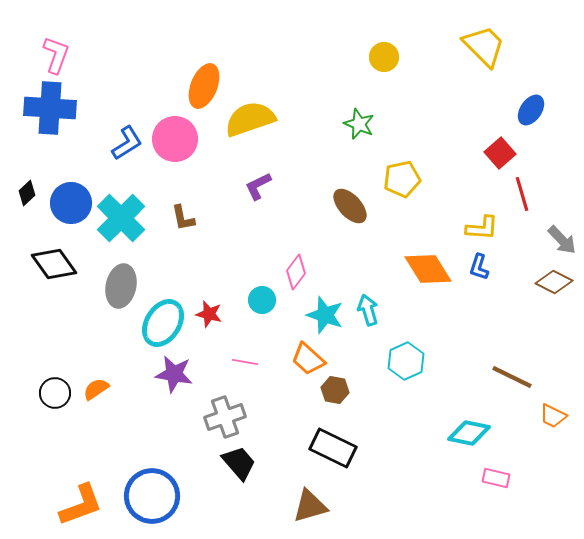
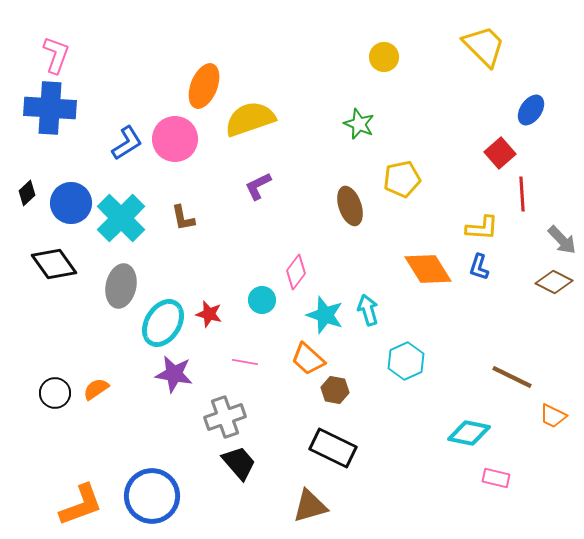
red line at (522, 194): rotated 12 degrees clockwise
brown ellipse at (350, 206): rotated 24 degrees clockwise
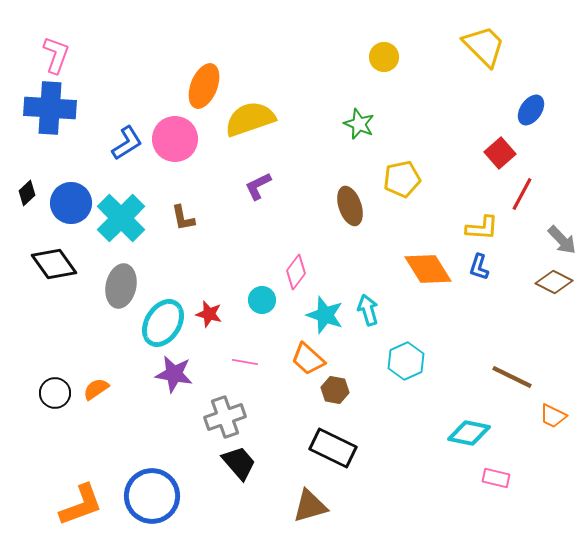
red line at (522, 194): rotated 32 degrees clockwise
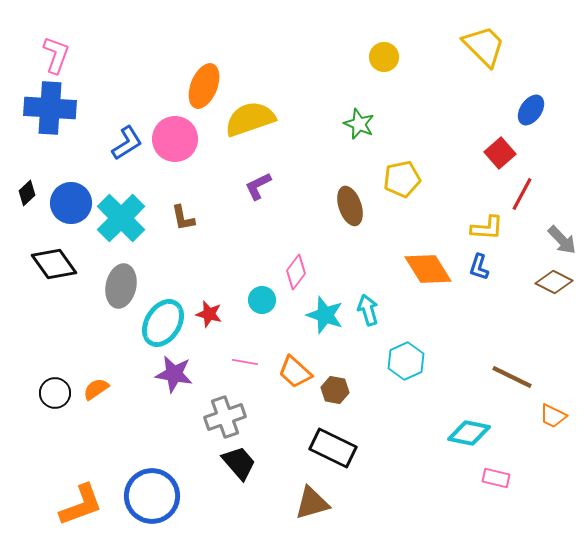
yellow L-shape at (482, 228): moved 5 px right
orange trapezoid at (308, 359): moved 13 px left, 13 px down
brown triangle at (310, 506): moved 2 px right, 3 px up
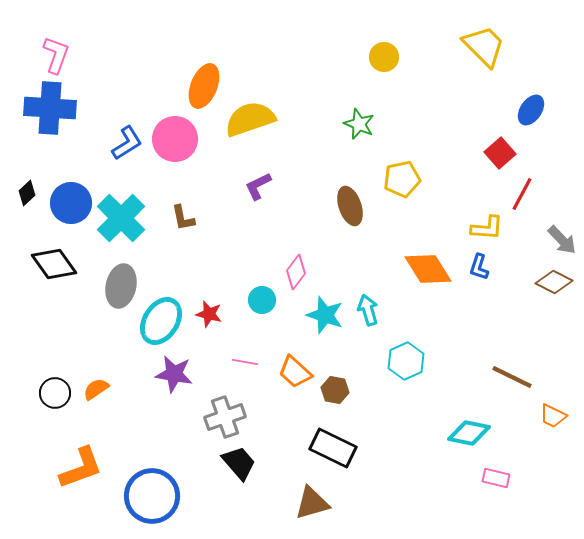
cyan ellipse at (163, 323): moved 2 px left, 2 px up
orange L-shape at (81, 505): moved 37 px up
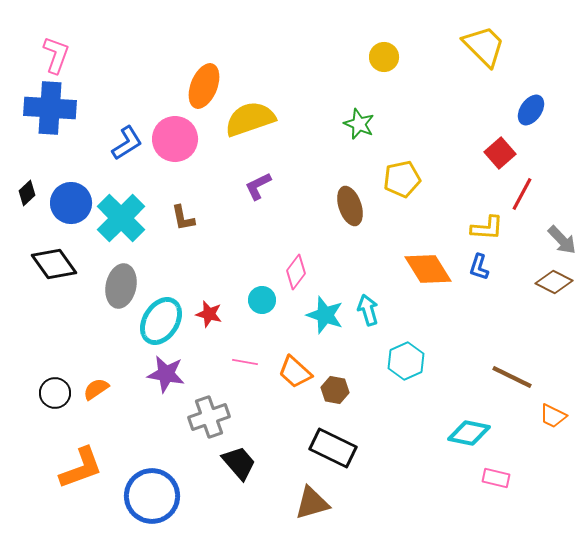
purple star at (174, 374): moved 8 px left
gray cross at (225, 417): moved 16 px left
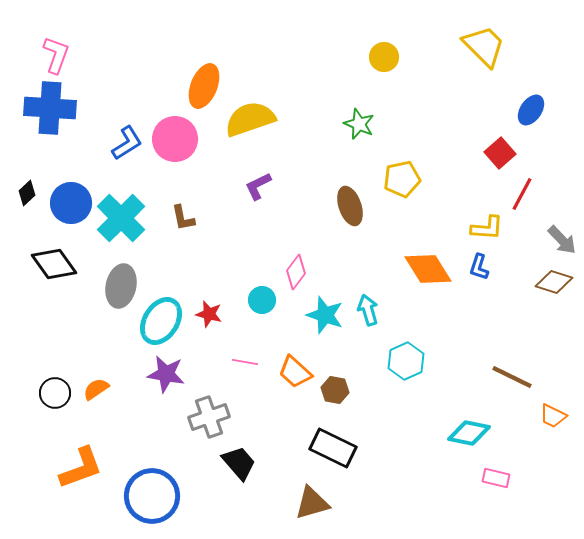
brown diamond at (554, 282): rotated 9 degrees counterclockwise
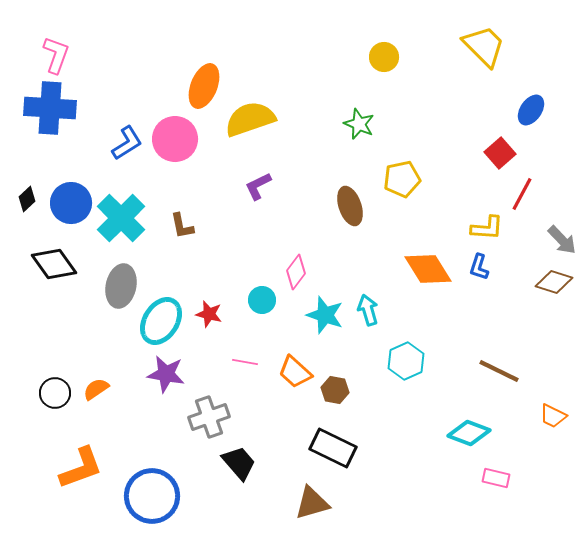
black diamond at (27, 193): moved 6 px down
brown L-shape at (183, 218): moved 1 px left, 8 px down
brown line at (512, 377): moved 13 px left, 6 px up
cyan diamond at (469, 433): rotated 9 degrees clockwise
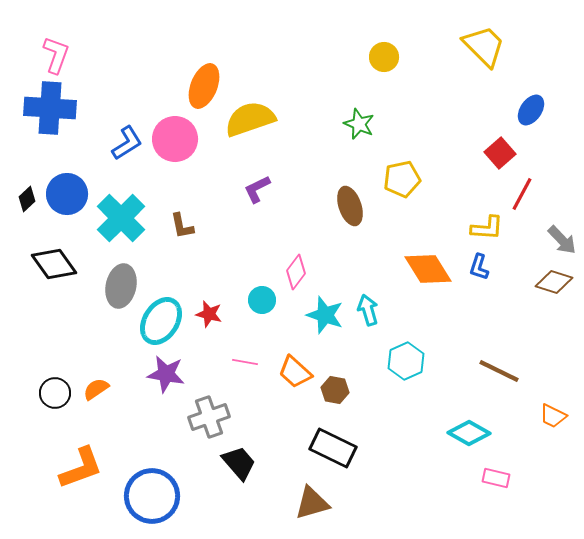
purple L-shape at (258, 186): moved 1 px left, 3 px down
blue circle at (71, 203): moved 4 px left, 9 px up
cyan diamond at (469, 433): rotated 9 degrees clockwise
